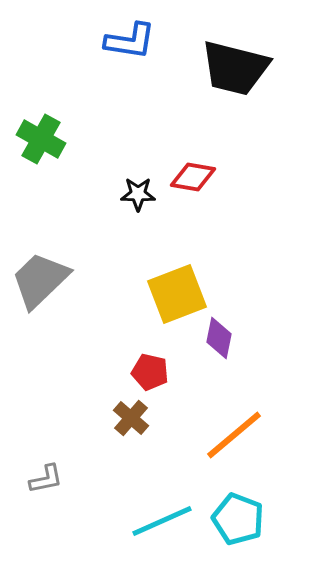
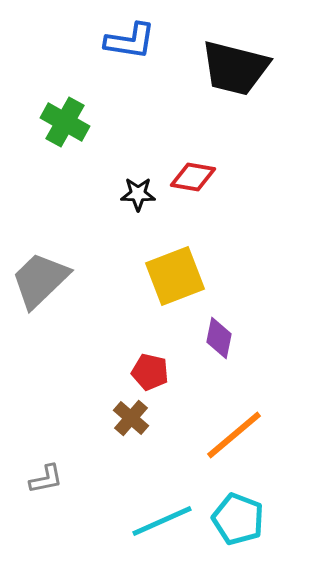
green cross: moved 24 px right, 17 px up
yellow square: moved 2 px left, 18 px up
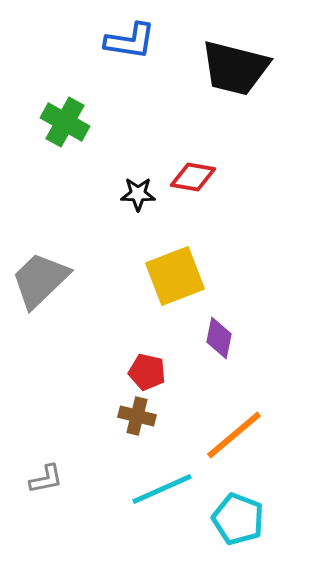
red pentagon: moved 3 px left
brown cross: moved 6 px right, 2 px up; rotated 27 degrees counterclockwise
cyan line: moved 32 px up
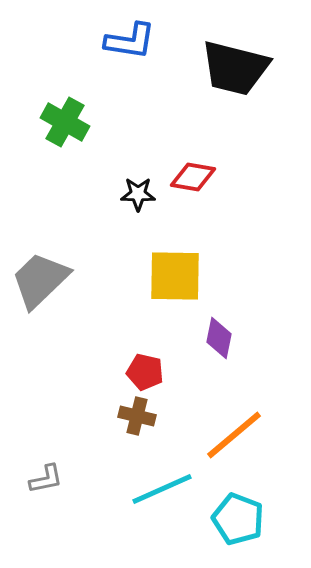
yellow square: rotated 22 degrees clockwise
red pentagon: moved 2 px left
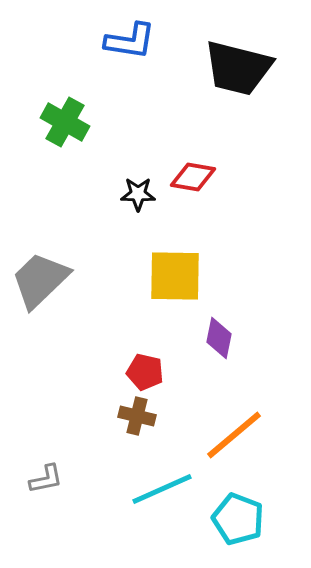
black trapezoid: moved 3 px right
